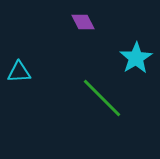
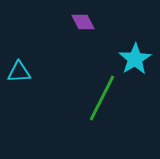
cyan star: moved 1 px left, 1 px down
green line: rotated 72 degrees clockwise
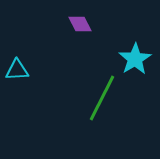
purple diamond: moved 3 px left, 2 px down
cyan triangle: moved 2 px left, 2 px up
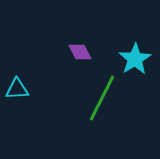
purple diamond: moved 28 px down
cyan triangle: moved 19 px down
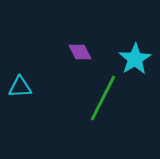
cyan triangle: moved 3 px right, 2 px up
green line: moved 1 px right
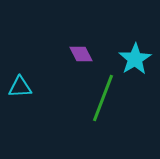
purple diamond: moved 1 px right, 2 px down
green line: rotated 6 degrees counterclockwise
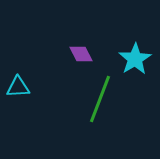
cyan triangle: moved 2 px left
green line: moved 3 px left, 1 px down
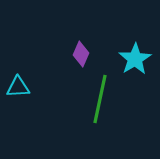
purple diamond: rotated 50 degrees clockwise
green line: rotated 9 degrees counterclockwise
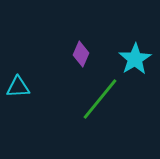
green line: rotated 27 degrees clockwise
